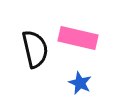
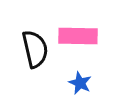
pink rectangle: moved 2 px up; rotated 12 degrees counterclockwise
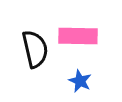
blue star: moved 2 px up
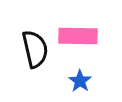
blue star: rotated 10 degrees clockwise
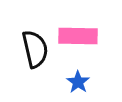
blue star: moved 2 px left, 1 px down
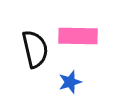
blue star: moved 8 px left; rotated 20 degrees clockwise
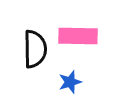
black semicircle: rotated 12 degrees clockwise
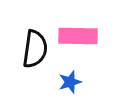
black semicircle: rotated 9 degrees clockwise
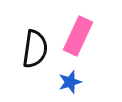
pink rectangle: rotated 66 degrees counterclockwise
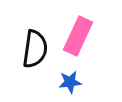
blue star: rotated 10 degrees clockwise
